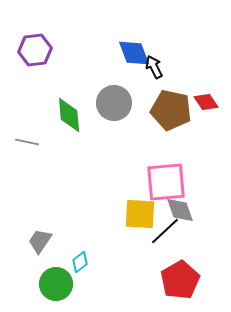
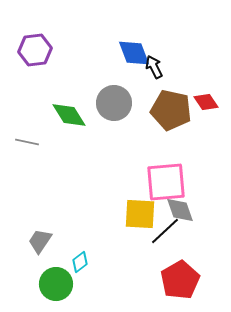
green diamond: rotated 27 degrees counterclockwise
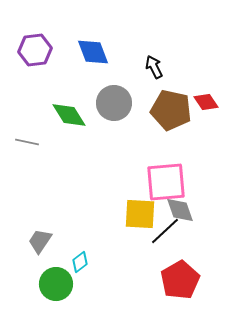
blue diamond: moved 41 px left, 1 px up
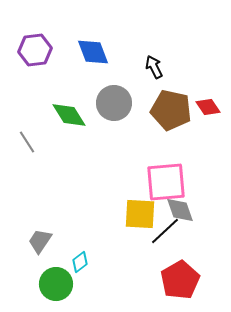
red diamond: moved 2 px right, 5 px down
gray line: rotated 45 degrees clockwise
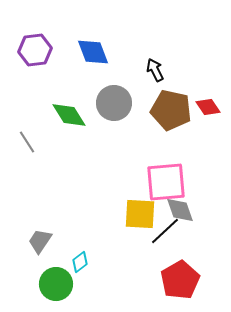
black arrow: moved 1 px right, 3 px down
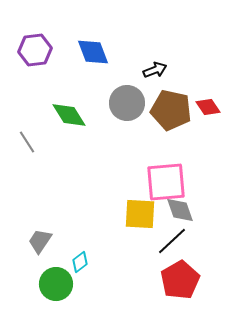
black arrow: rotated 95 degrees clockwise
gray circle: moved 13 px right
black line: moved 7 px right, 10 px down
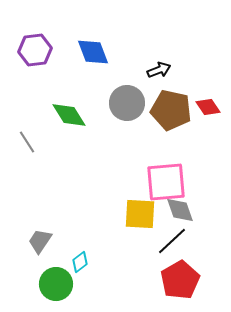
black arrow: moved 4 px right
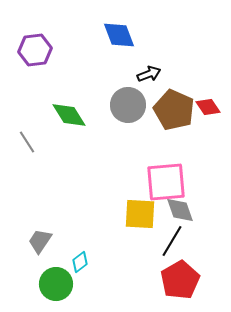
blue diamond: moved 26 px right, 17 px up
black arrow: moved 10 px left, 4 px down
gray circle: moved 1 px right, 2 px down
brown pentagon: moved 3 px right; rotated 12 degrees clockwise
black line: rotated 16 degrees counterclockwise
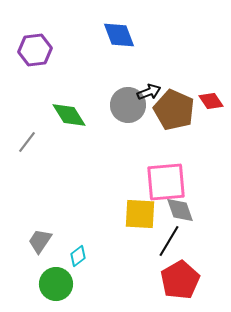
black arrow: moved 18 px down
red diamond: moved 3 px right, 6 px up
gray line: rotated 70 degrees clockwise
black line: moved 3 px left
cyan diamond: moved 2 px left, 6 px up
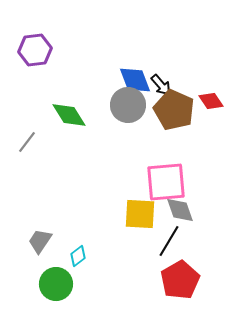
blue diamond: moved 16 px right, 45 px down
black arrow: moved 12 px right, 7 px up; rotated 70 degrees clockwise
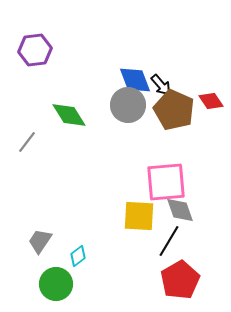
yellow square: moved 1 px left, 2 px down
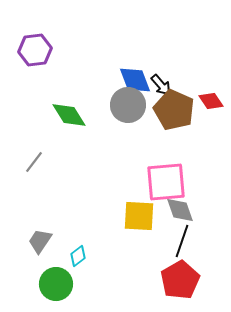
gray line: moved 7 px right, 20 px down
black line: moved 13 px right; rotated 12 degrees counterclockwise
